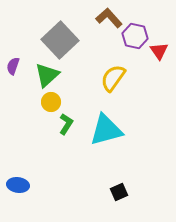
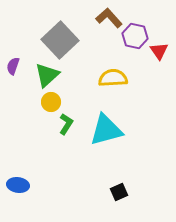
yellow semicircle: rotated 52 degrees clockwise
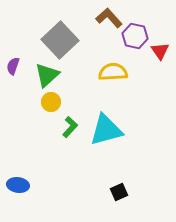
red triangle: moved 1 px right
yellow semicircle: moved 6 px up
green L-shape: moved 4 px right, 3 px down; rotated 10 degrees clockwise
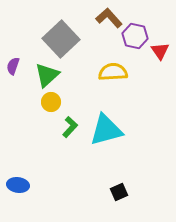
gray square: moved 1 px right, 1 px up
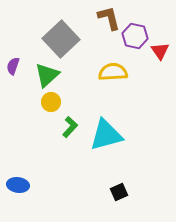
brown L-shape: rotated 28 degrees clockwise
cyan triangle: moved 5 px down
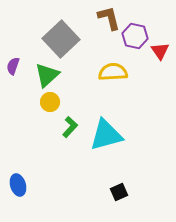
yellow circle: moved 1 px left
blue ellipse: rotated 65 degrees clockwise
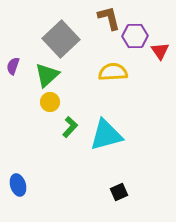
purple hexagon: rotated 15 degrees counterclockwise
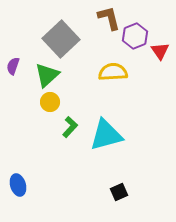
purple hexagon: rotated 20 degrees counterclockwise
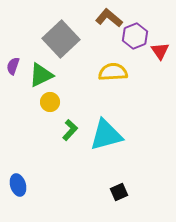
brown L-shape: rotated 36 degrees counterclockwise
green triangle: moved 6 px left; rotated 16 degrees clockwise
green L-shape: moved 3 px down
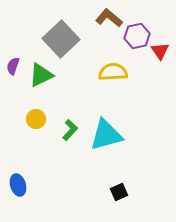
purple hexagon: moved 2 px right; rotated 10 degrees clockwise
yellow circle: moved 14 px left, 17 px down
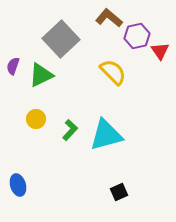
yellow semicircle: rotated 48 degrees clockwise
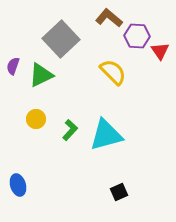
purple hexagon: rotated 15 degrees clockwise
